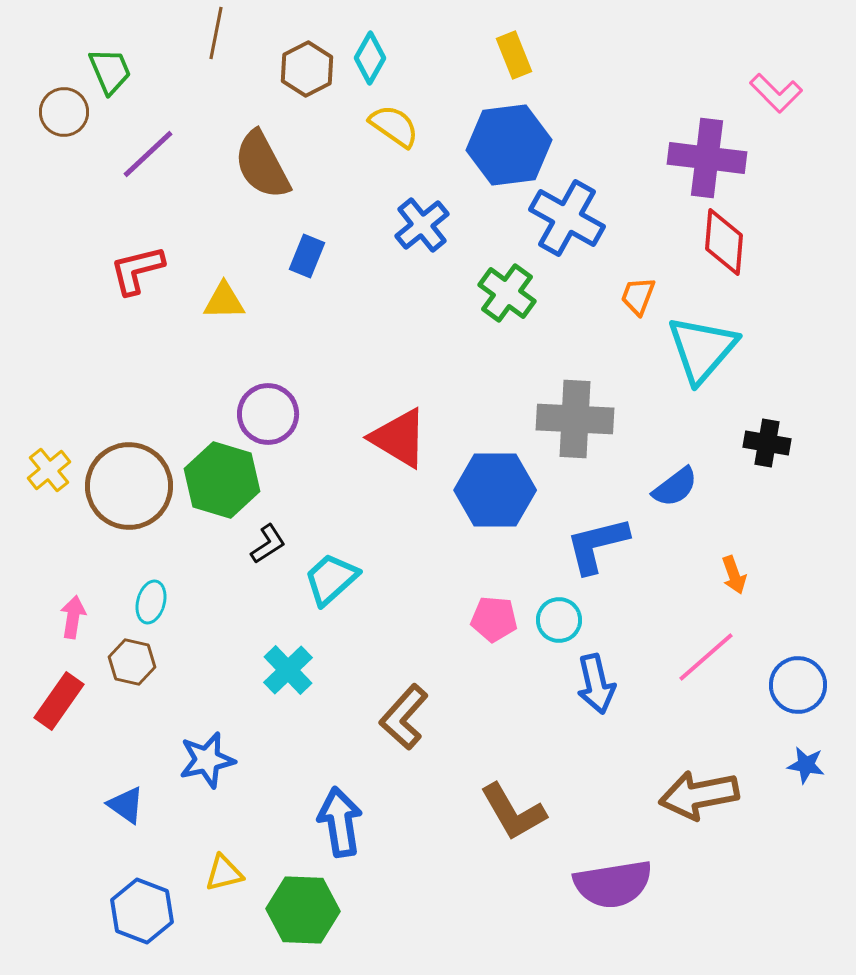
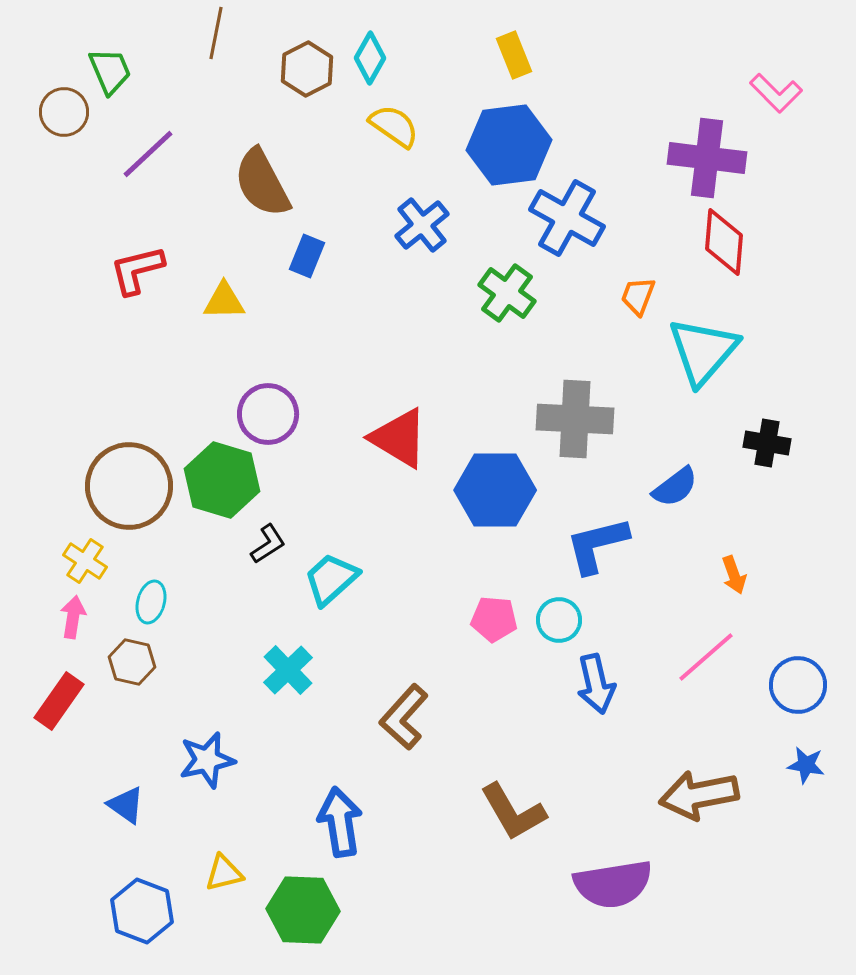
brown semicircle at (262, 165): moved 18 px down
cyan triangle at (702, 349): moved 1 px right, 2 px down
yellow cross at (49, 470): moved 36 px right, 91 px down; rotated 18 degrees counterclockwise
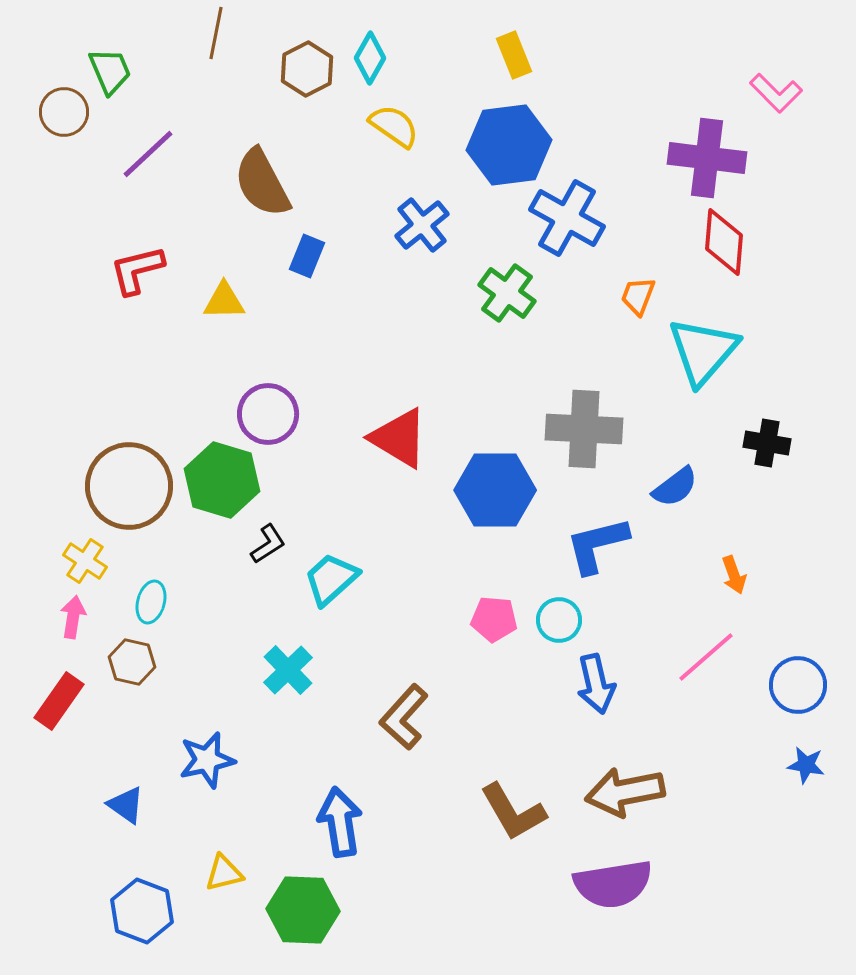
gray cross at (575, 419): moved 9 px right, 10 px down
brown arrow at (699, 795): moved 74 px left, 3 px up
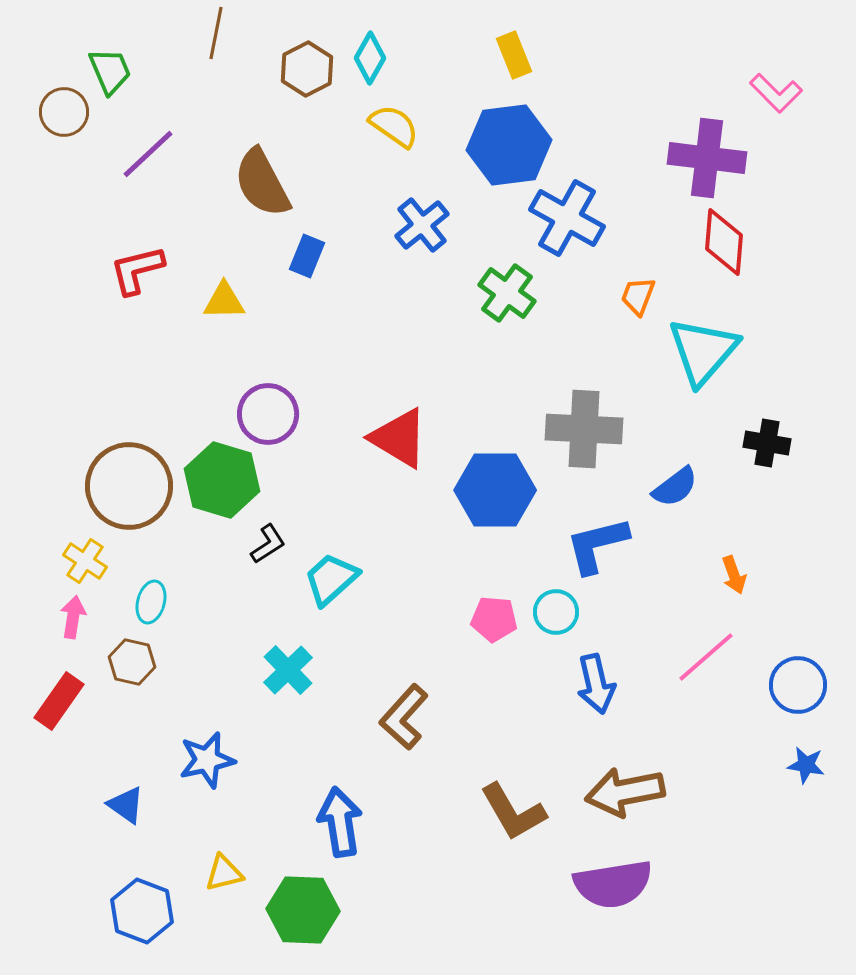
cyan circle at (559, 620): moved 3 px left, 8 px up
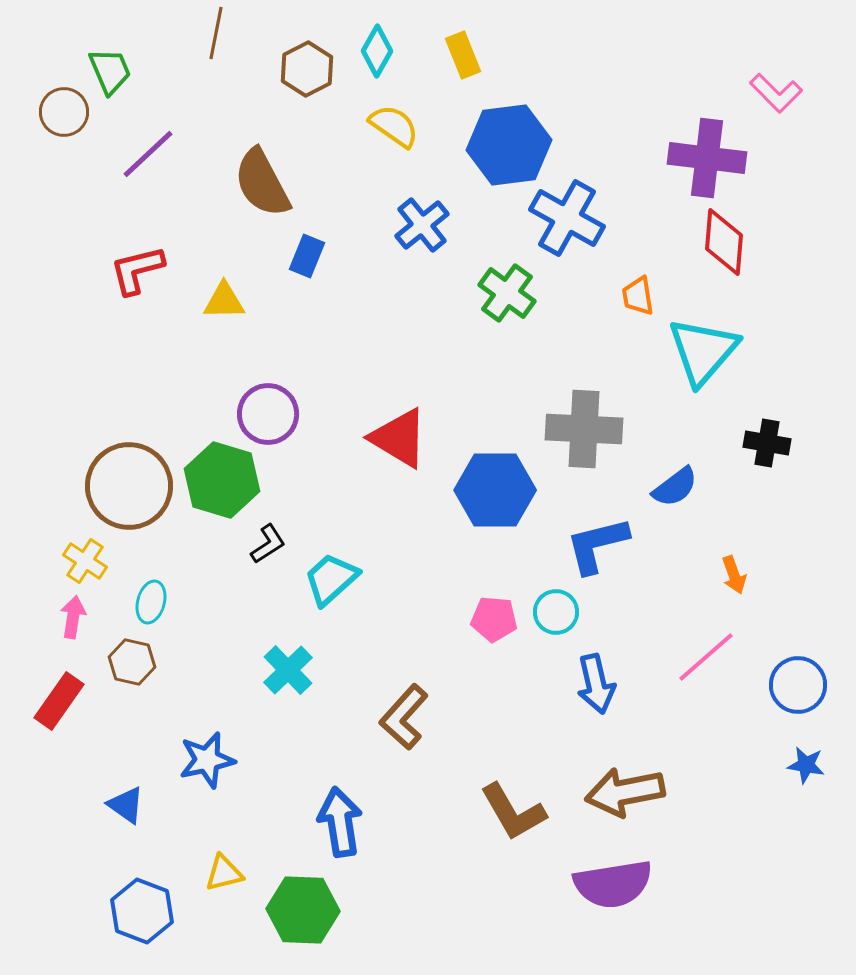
yellow rectangle at (514, 55): moved 51 px left
cyan diamond at (370, 58): moved 7 px right, 7 px up
orange trapezoid at (638, 296): rotated 30 degrees counterclockwise
